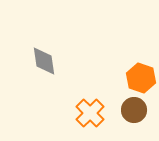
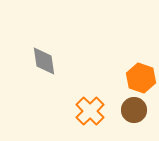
orange cross: moved 2 px up
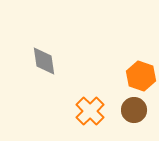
orange hexagon: moved 2 px up
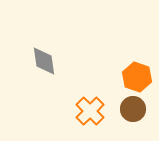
orange hexagon: moved 4 px left, 1 px down
brown circle: moved 1 px left, 1 px up
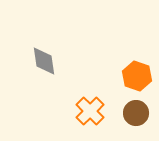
orange hexagon: moved 1 px up
brown circle: moved 3 px right, 4 px down
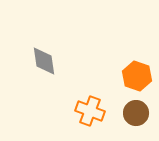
orange cross: rotated 24 degrees counterclockwise
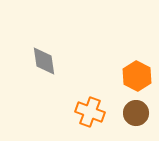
orange hexagon: rotated 8 degrees clockwise
orange cross: moved 1 px down
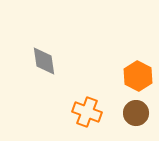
orange hexagon: moved 1 px right
orange cross: moved 3 px left
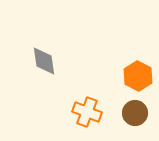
brown circle: moved 1 px left
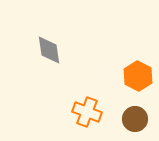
gray diamond: moved 5 px right, 11 px up
brown circle: moved 6 px down
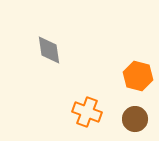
orange hexagon: rotated 12 degrees counterclockwise
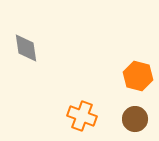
gray diamond: moved 23 px left, 2 px up
orange cross: moved 5 px left, 4 px down
